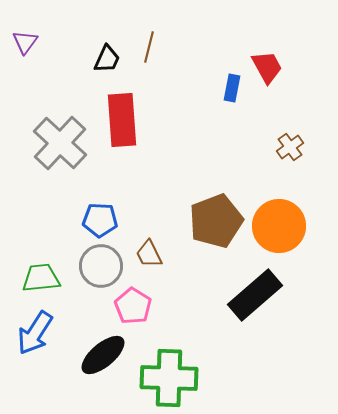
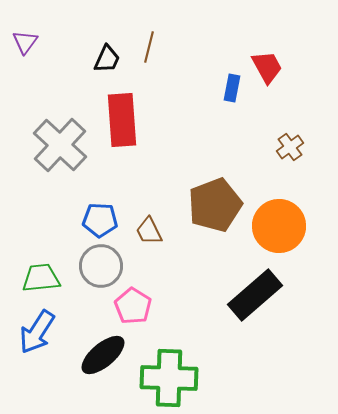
gray cross: moved 2 px down
brown pentagon: moved 1 px left, 16 px up
brown trapezoid: moved 23 px up
blue arrow: moved 2 px right, 1 px up
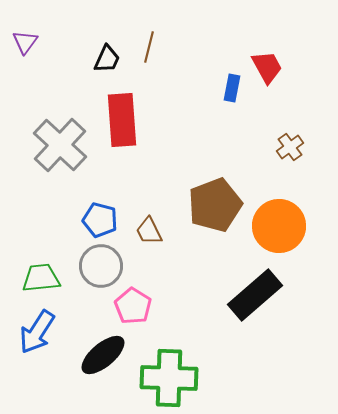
blue pentagon: rotated 12 degrees clockwise
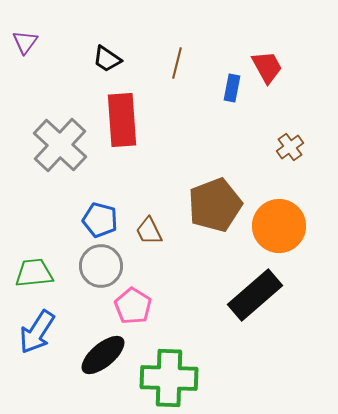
brown line: moved 28 px right, 16 px down
black trapezoid: rotated 100 degrees clockwise
green trapezoid: moved 7 px left, 5 px up
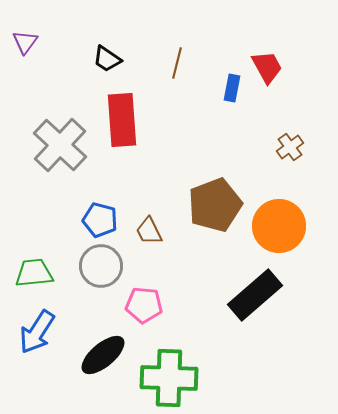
pink pentagon: moved 11 px right, 1 px up; rotated 27 degrees counterclockwise
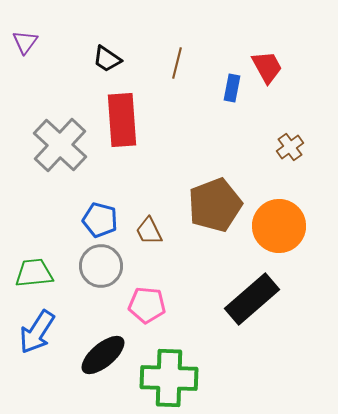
black rectangle: moved 3 px left, 4 px down
pink pentagon: moved 3 px right
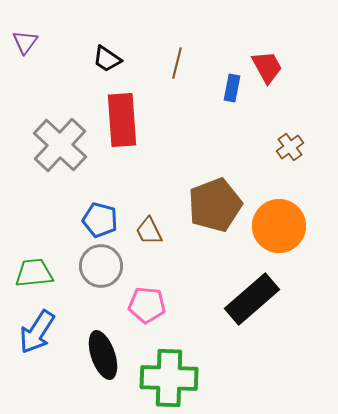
black ellipse: rotated 69 degrees counterclockwise
